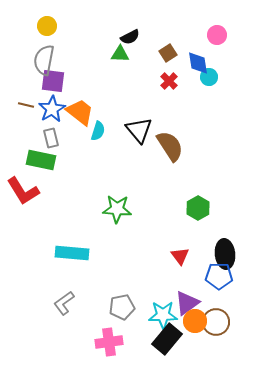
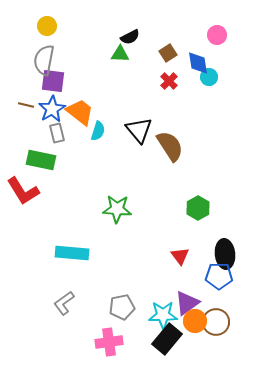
gray rectangle: moved 6 px right, 5 px up
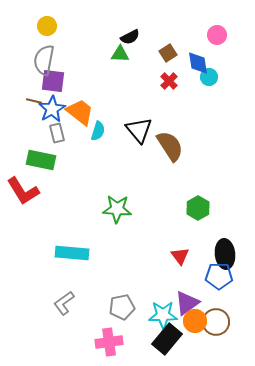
brown line: moved 8 px right, 4 px up
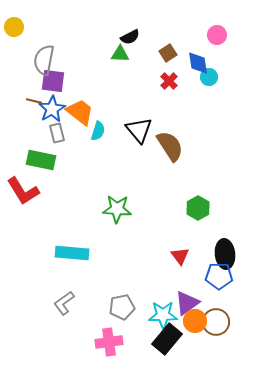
yellow circle: moved 33 px left, 1 px down
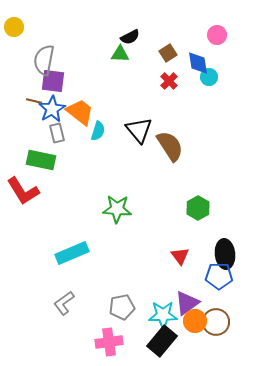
cyan rectangle: rotated 28 degrees counterclockwise
black rectangle: moved 5 px left, 2 px down
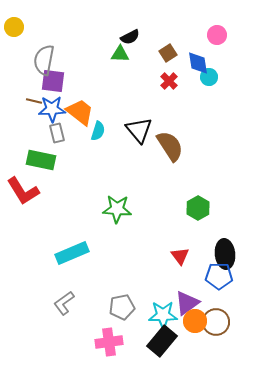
blue star: rotated 28 degrees clockwise
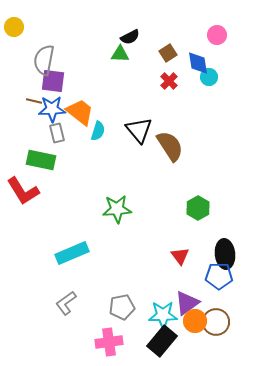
green star: rotated 8 degrees counterclockwise
gray L-shape: moved 2 px right
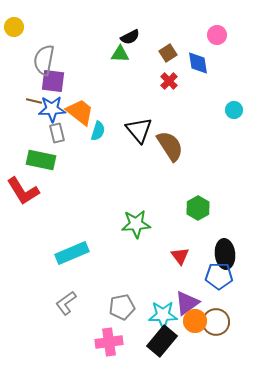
cyan circle: moved 25 px right, 33 px down
green star: moved 19 px right, 15 px down
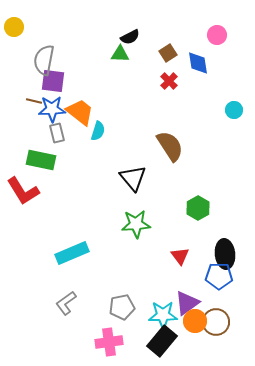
black triangle: moved 6 px left, 48 px down
